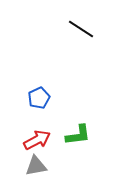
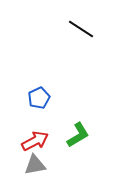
green L-shape: rotated 24 degrees counterclockwise
red arrow: moved 2 px left, 1 px down
gray triangle: moved 1 px left, 1 px up
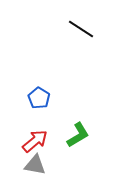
blue pentagon: rotated 15 degrees counterclockwise
red arrow: rotated 12 degrees counterclockwise
gray triangle: rotated 20 degrees clockwise
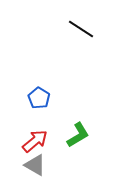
gray triangle: rotated 20 degrees clockwise
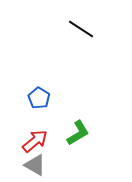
green L-shape: moved 2 px up
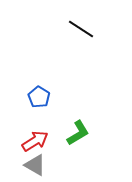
blue pentagon: moved 1 px up
red arrow: rotated 8 degrees clockwise
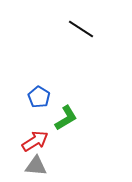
green L-shape: moved 12 px left, 15 px up
gray triangle: moved 1 px right, 1 px down; rotated 25 degrees counterclockwise
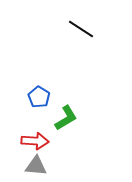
red arrow: rotated 36 degrees clockwise
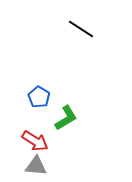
red arrow: rotated 28 degrees clockwise
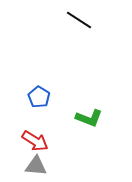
black line: moved 2 px left, 9 px up
green L-shape: moved 23 px right; rotated 52 degrees clockwise
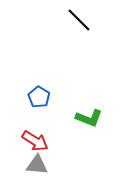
black line: rotated 12 degrees clockwise
gray triangle: moved 1 px right, 1 px up
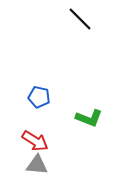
black line: moved 1 px right, 1 px up
blue pentagon: rotated 20 degrees counterclockwise
